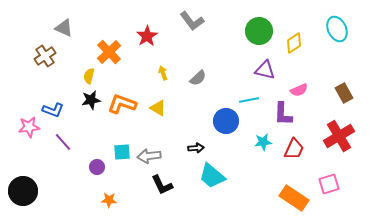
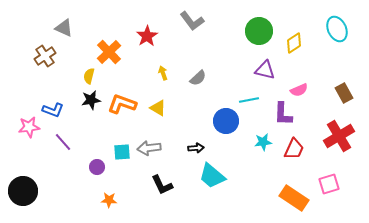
gray arrow: moved 8 px up
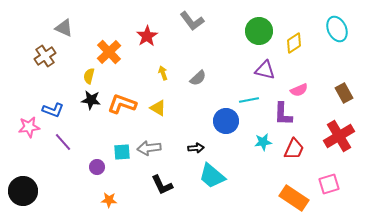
black star: rotated 18 degrees clockwise
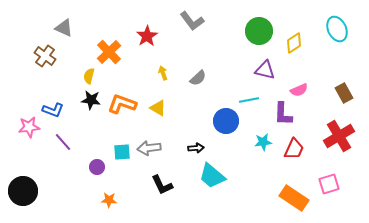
brown cross: rotated 20 degrees counterclockwise
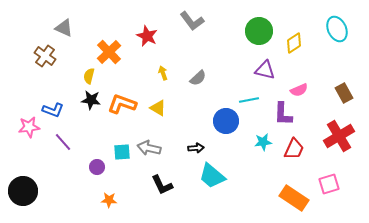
red star: rotated 15 degrees counterclockwise
gray arrow: rotated 20 degrees clockwise
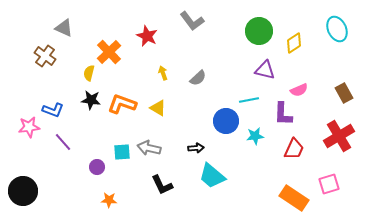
yellow semicircle: moved 3 px up
cyan star: moved 8 px left, 6 px up
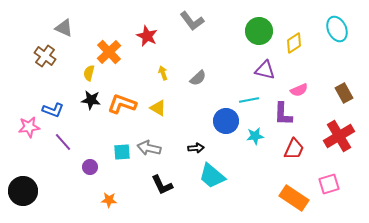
purple circle: moved 7 px left
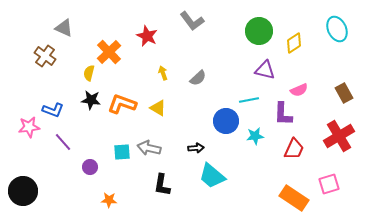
black L-shape: rotated 35 degrees clockwise
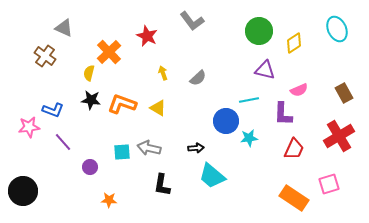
cyan star: moved 6 px left, 2 px down
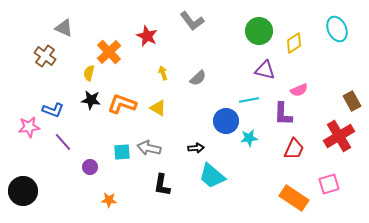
brown rectangle: moved 8 px right, 8 px down
